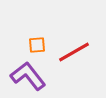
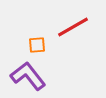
red line: moved 1 px left, 25 px up
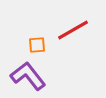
red line: moved 3 px down
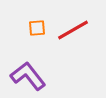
orange square: moved 17 px up
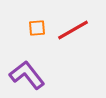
purple L-shape: moved 1 px left, 1 px up
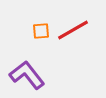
orange square: moved 4 px right, 3 px down
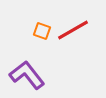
orange square: moved 1 px right; rotated 24 degrees clockwise
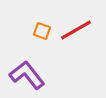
red line: moved 3 px right
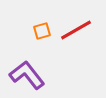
orange square: rotated 36 degrees counterclockwise
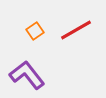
orange square: moved 7 px left; rotated 18 degrees counterclockwise
